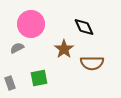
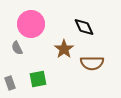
gray semicircle: rotated 88 degrees counterclockwise
green square: moved 1 px left, 1 px down
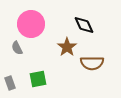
black diamond: moved 2 px up
brown star: moved 3 px right, 2 px up
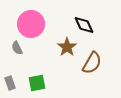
brown semicircle: rotated 60 degrees counterclockwise
green square: moved 1 px left, 4 px down
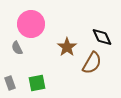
black diamond: moved 18 px right, 12 px down
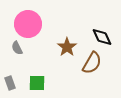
pink circle: moved 3 px left
green square: rotated 12 degrees clockwise
